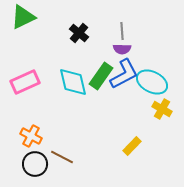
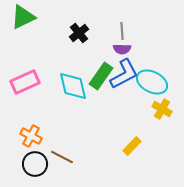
black cross: rotated 12 degrees clockwise
cyan diamond: moved 4 px down
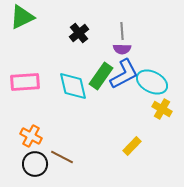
green triangle: moved 1 px left
pink rectangle: rotated 20 degrees clockwise
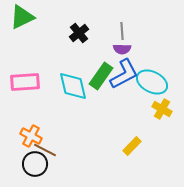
brown line: moved 17 px left, 7 px up
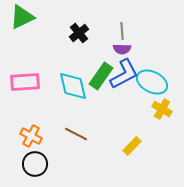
brown line: moved 31 px right, 16 px up
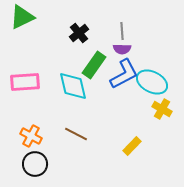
green rectangle: moved 7 px left, 11 px up
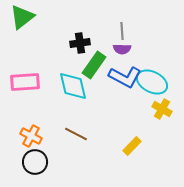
green triangle: rotated 12 degrees counterclockwise
black cross: moved 1 px right, 10 px down; rotated 30 degrees clockwise
blue L-shape: moved 1 px right, 3 px down; rotated 56 degrees clockwise
black circle: moved 2 px up
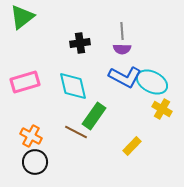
green rectangle: moved 51 px down
pink rectangle: rotated 12 degrees counterclockwise
brown line: moved 2 px up
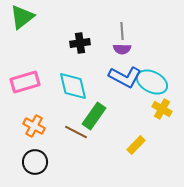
orange cross: moved 3 px right, 10 px up
yellow rectangle: moved 4 px right, 1 px up
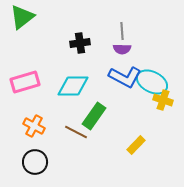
cyan diamond: rotated 76 degrees counterclockwise
yellow cross: moved 1 px right, 9 px up; rotated 12 degrees counterclockwise
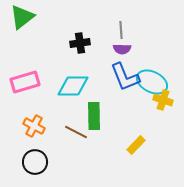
gray line: moved 1 px left, 1 px up
blue L-shape: rotated 40 degrees clockwise
green rectangle: rotated 36 degrees counterclockwise
